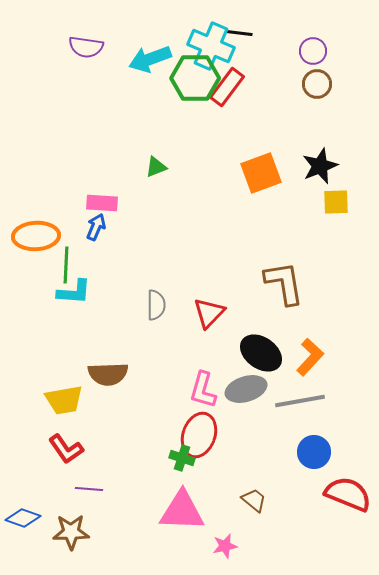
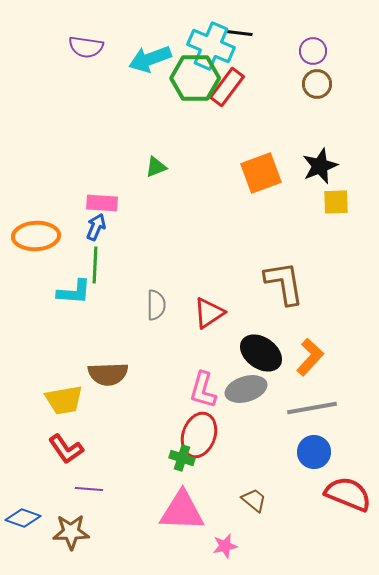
green line: moved 29 px right
red triangle: rotated 12 degrees clockwise
gray line: moved 12 px right, 7 px down
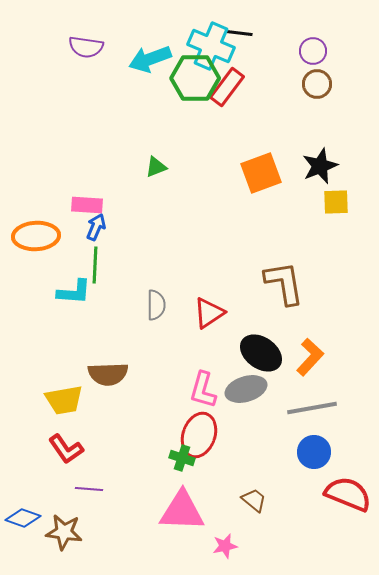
pink rectangle: moved 15 px left, 2 px down
brown star: moved 7 px left; rotated 9 degrees clockwise
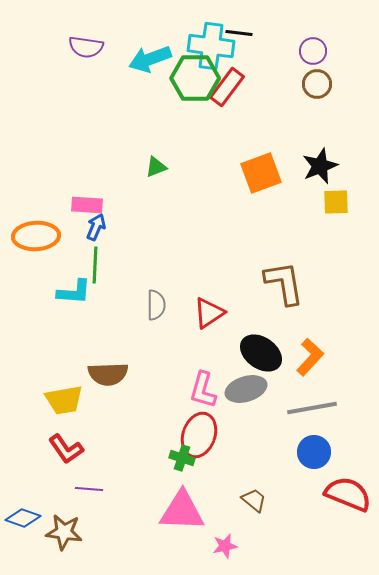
cyan cross: rotated 15 degrees counterclockwise
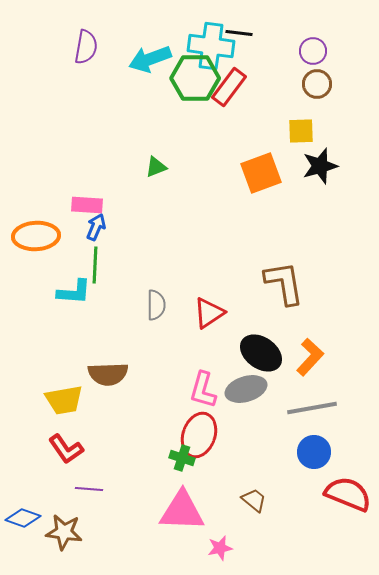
purple semicircle: rotated 88 degrees counterclockwise
red rectangle: moved 2 px right
black star: rotated 6 degrees clockwise
yellow square: moved 35 px left, 71 px up
pink star: moved 5 px left, 2 px down
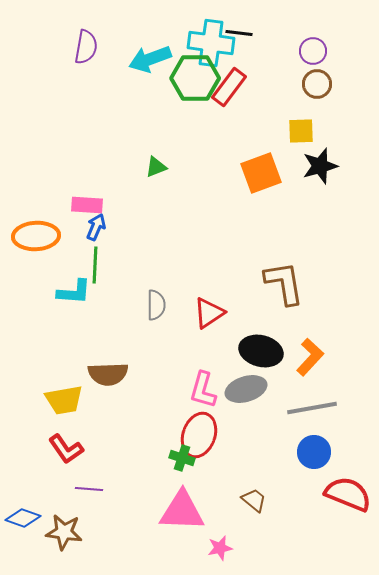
cyan cross: moved 3 px up
black ellipse: moved 2 px up; rotated 21 degrees counterclockwise
